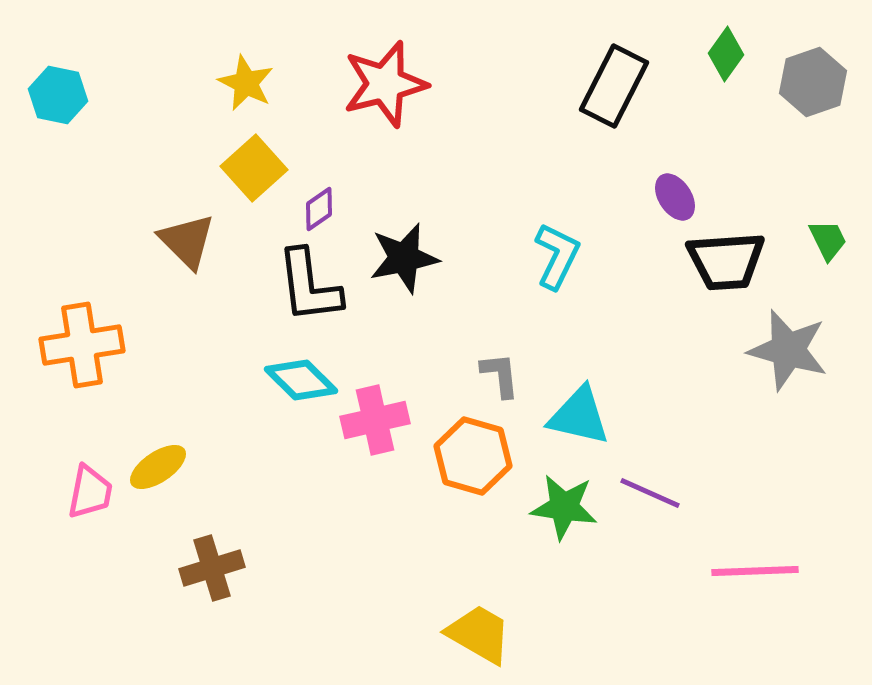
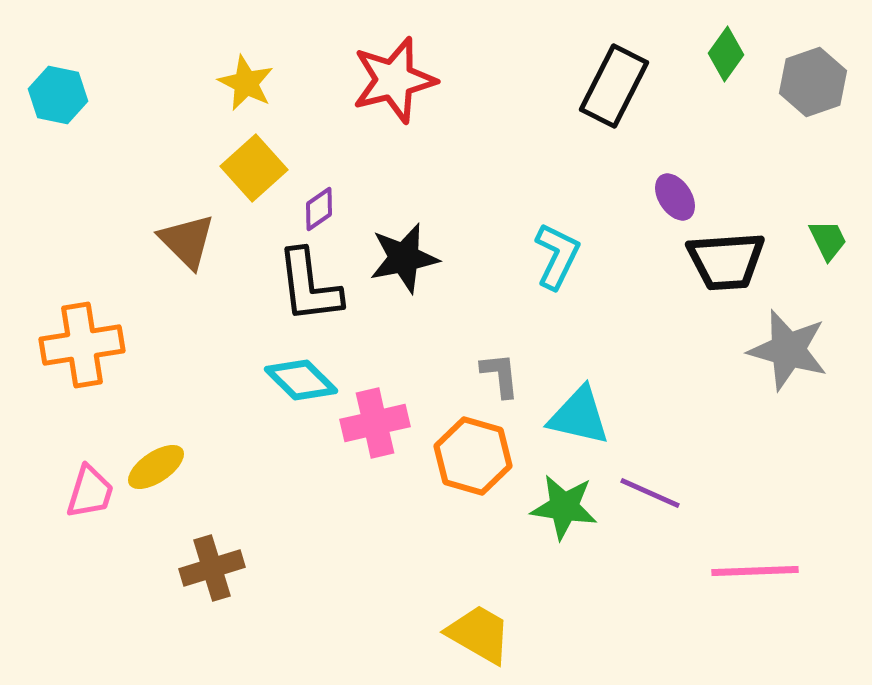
red star: moved 9 px right, 4 px up
pink cross: moved 3 px down
yellow ellipse: moved 2 px left
pink trapezoid: rotated 6 degrees clockwise
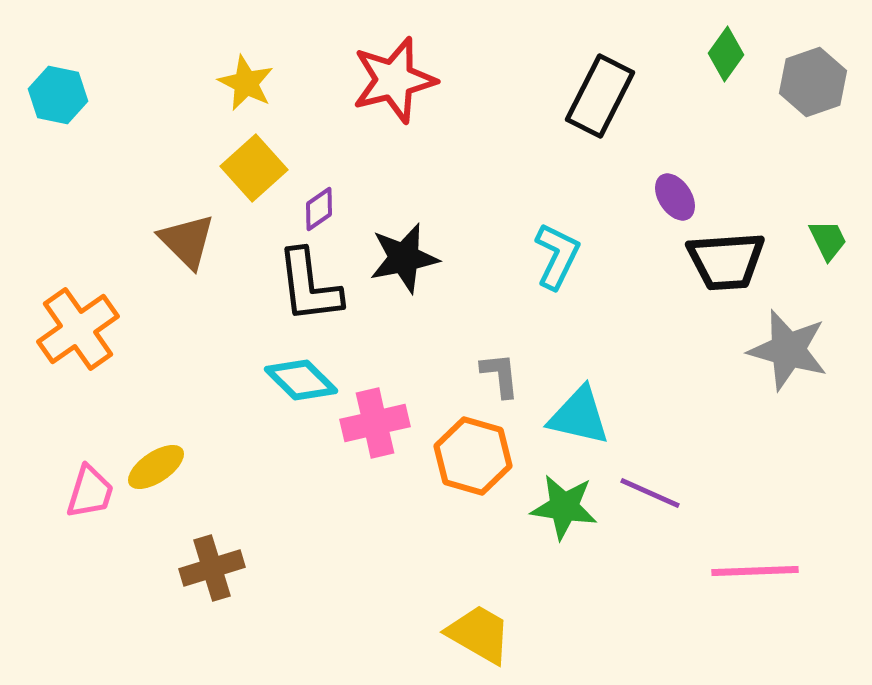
black rectangle: moved 14 px left, 10 px down
orange cross: moved 4 px left, 16 px up; rotated 26 degrees counterclockwise
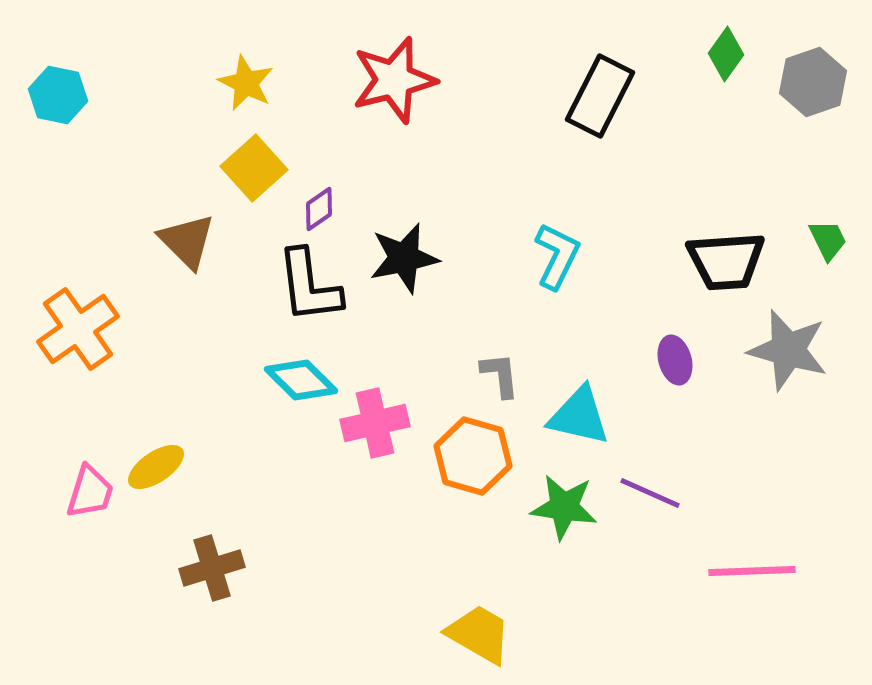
purple ellipse: moved 163 px down; rotated 18 degrees clockwise
pink line: moved 3 px left
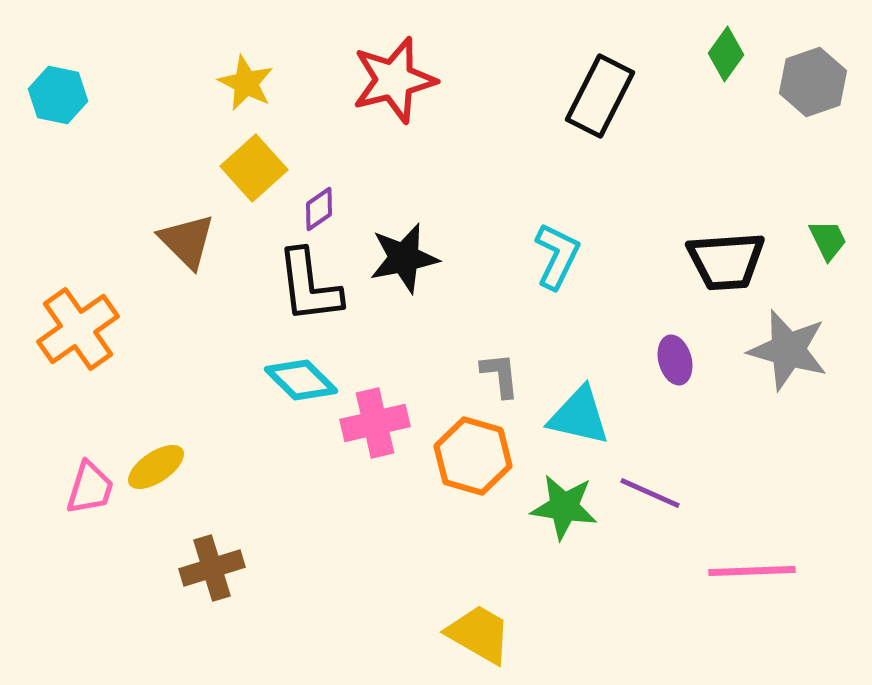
pink trapezoid: moved 4 px up
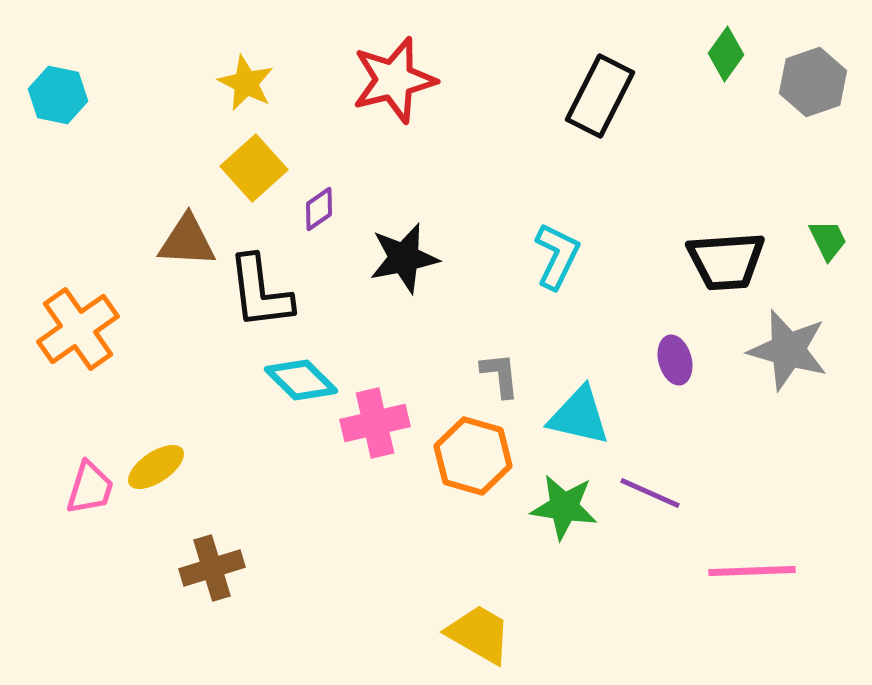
brown triangle: rotated 42 degrees counterclockwise
black L-shape: moved 49 px left, 6 px down
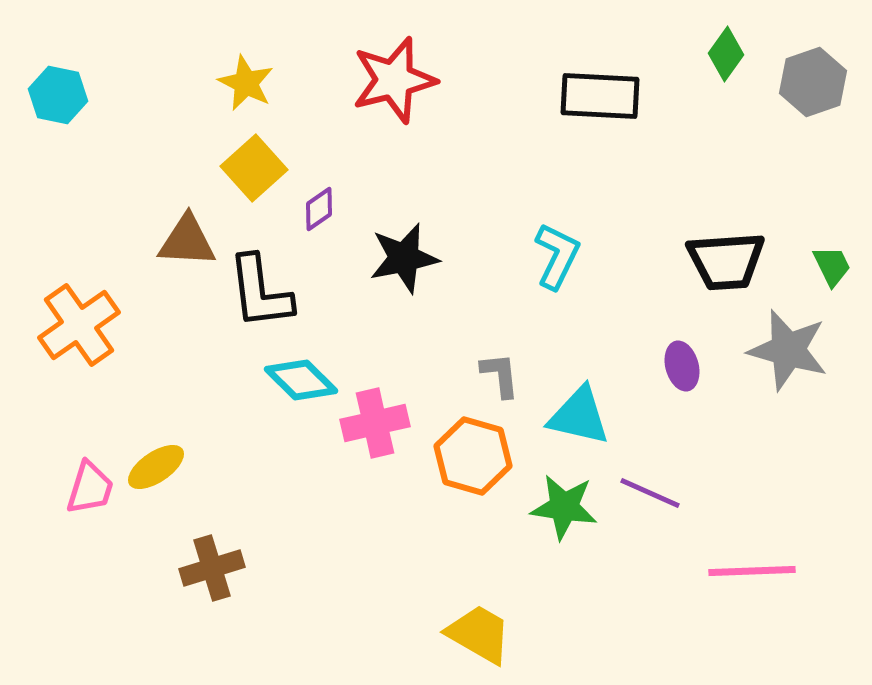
black rectangle: rotated 66 degrees clockwise
green trapezoid: moved 4 px right, 26 px down
orange cross: moved 1 px right, 4 px up
purple ellipse: moved 7 px right, 6 px down
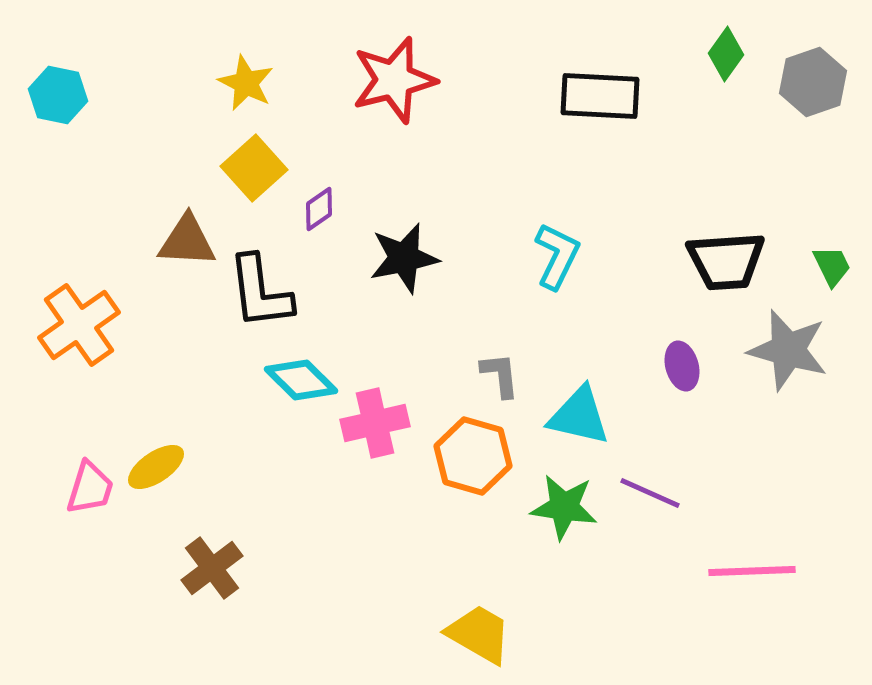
brown cross: rotated 20 degrees counterclockwise
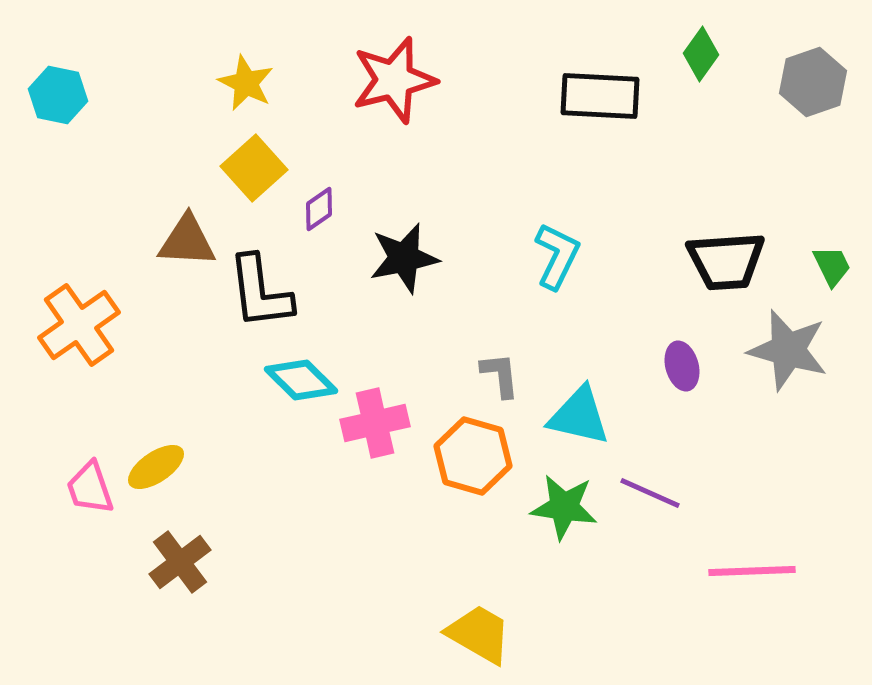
green diamond: moved 25 px left
pink trapezoid: rotated 144 degrees clockwise
brown cross: moved 32 px left, 6 px up
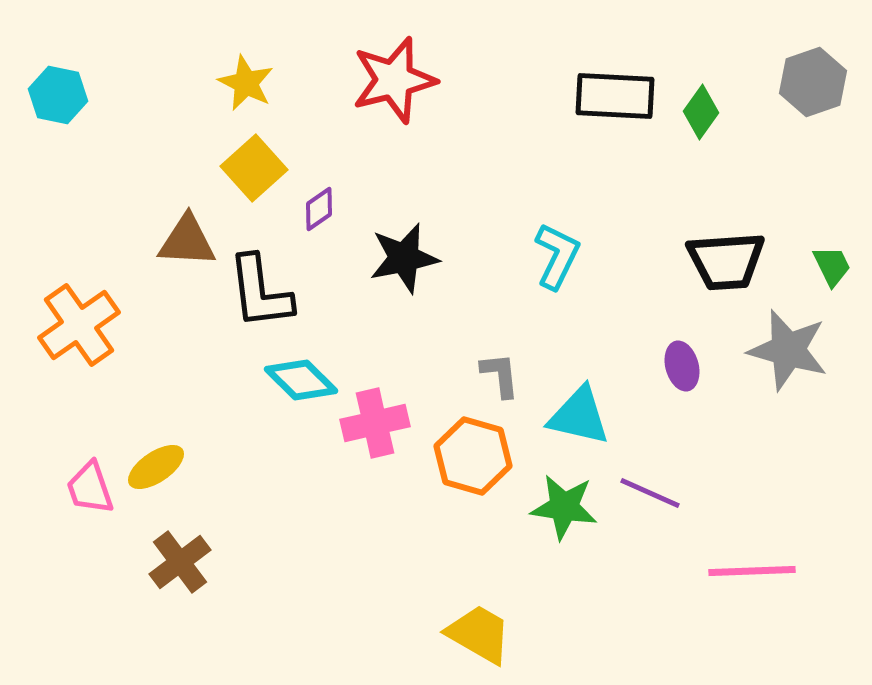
green diamond: moved 58 px down
black rectangle: moved 15 px right
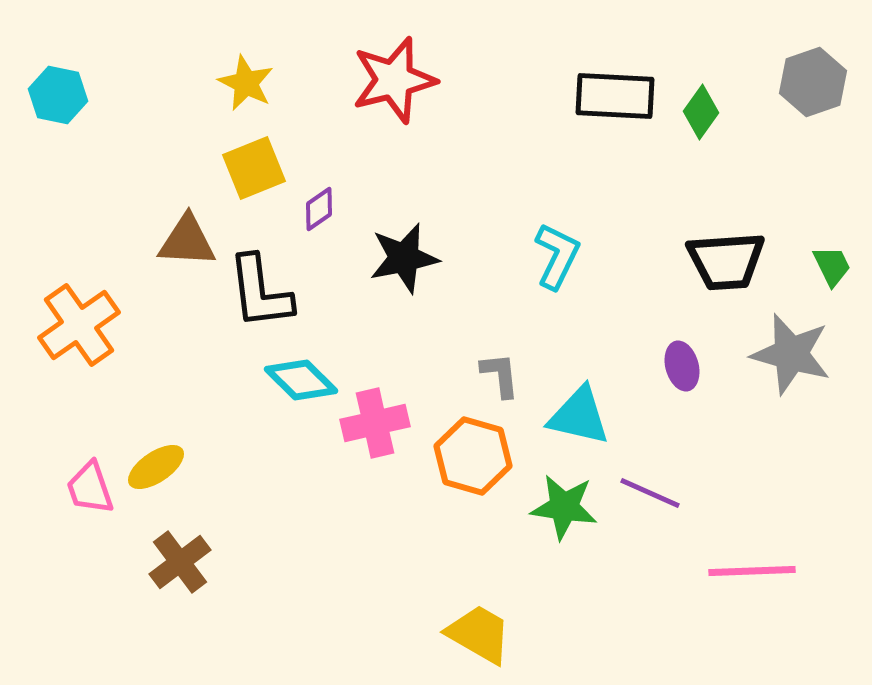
yellow square: rotated 20 degrees clockwise
gray star: moved 3 px right, 4 px down
